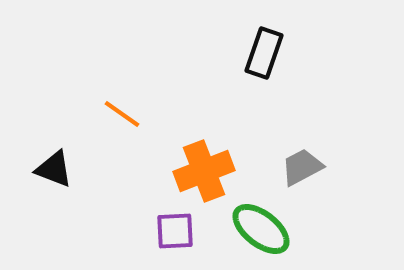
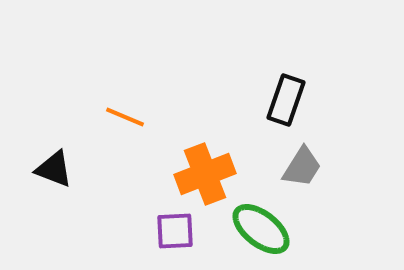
black rectangle: moved 22 px right, 47 px down
orange line: moved 3 px right, 3 px down; rotated 12 degrees counterclockwise
gray trapezoid: rotated 150 degrees clockwise
orange cross: moved 1 px right, 3 px down
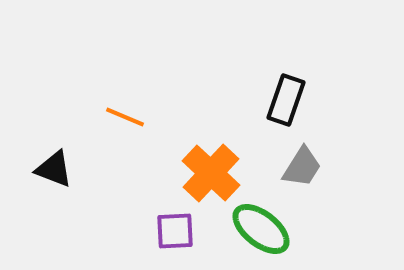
orange cross: moved 6 px right, 1 px up; rotated 26 degrees counterclockwise
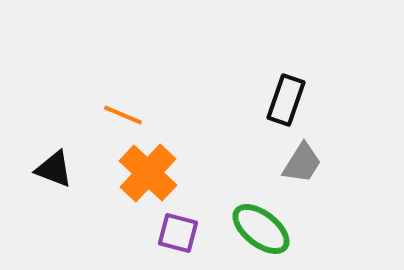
orange line: moved 2 px left, 2 px up
gray trapezoid: moved 4 px up
orange cross: moved 63 px left
purple square: moved 3 px right, 2 px down; rotated 18 degrees clockwise
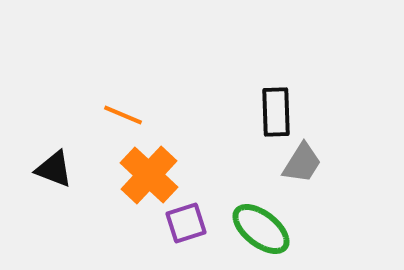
black rectangle: moved 10 px left, 12 px down; rotated 21 degrees counterclockwise
orange cross: moved 1 px right, 2 px down
purple square: moved 8 px right, 10 px up; rotated 33 degrees counterclockwise
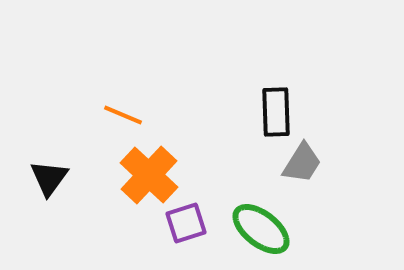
black triangle: moved 5 px left, 9 px down; rotated 45 degrees clockwise
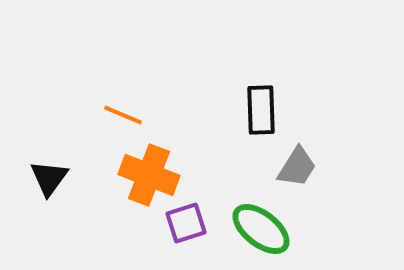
black rectangle: moved 15 px left, 2 px up
gray trapezoid: moved 5 px left, 4 px down
orange cross: rotated 22 degrees counterclockwise
